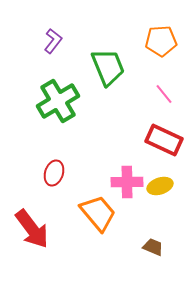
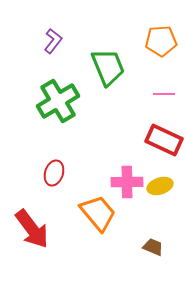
pink line: rotated 50 degrees counterclockwise
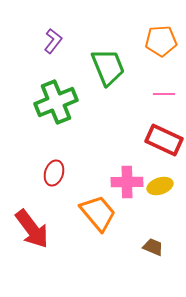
green cross: moved 2 px left, 1 px down; rotated 9 degrees clockwise
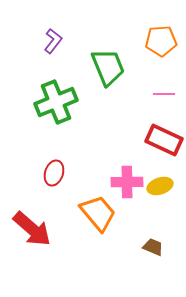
red arrow: rotated 12 degrees counterclockwise
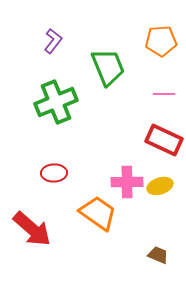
red ellipse: rotated 70 degrees clockwise
orange trapezoid: rotated 15 degrees counterclockwise
brown trapezoid: moved 5 px right, 8 px down
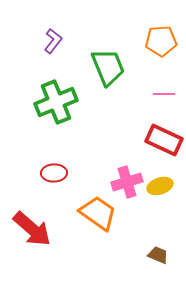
pink cross: rotated 16 degrees counterclockwise
